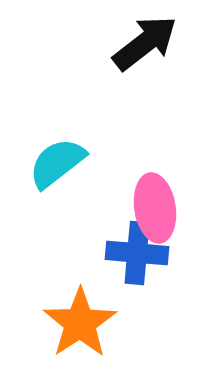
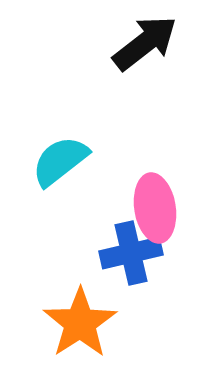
cyan semicircle: moved 3 px right, 2 px up
blue cross: moved 6 px left; rotated 18 degrees counterclockwise
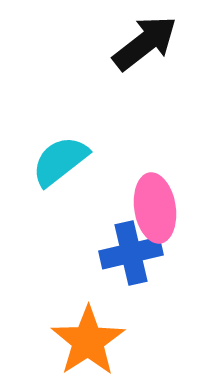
orange star: moved 8 px right, 18 px down
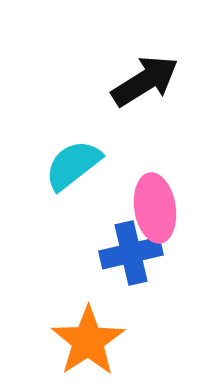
black arrow: moved 38 px down; rotated 6 degrees clockwise
cyan semicircle: moved 13 px right, 4 px down
